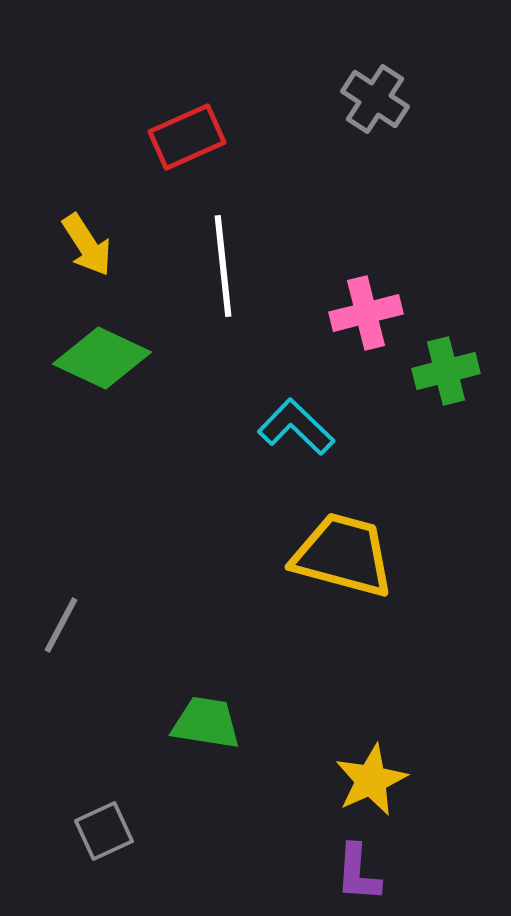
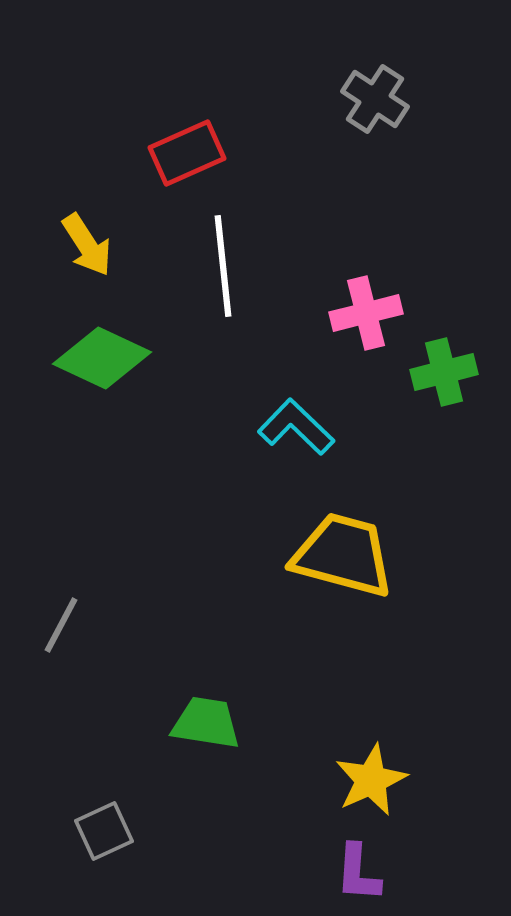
red rectangle: moved 16 px down
green cross: moved 2 px left, 1 px down
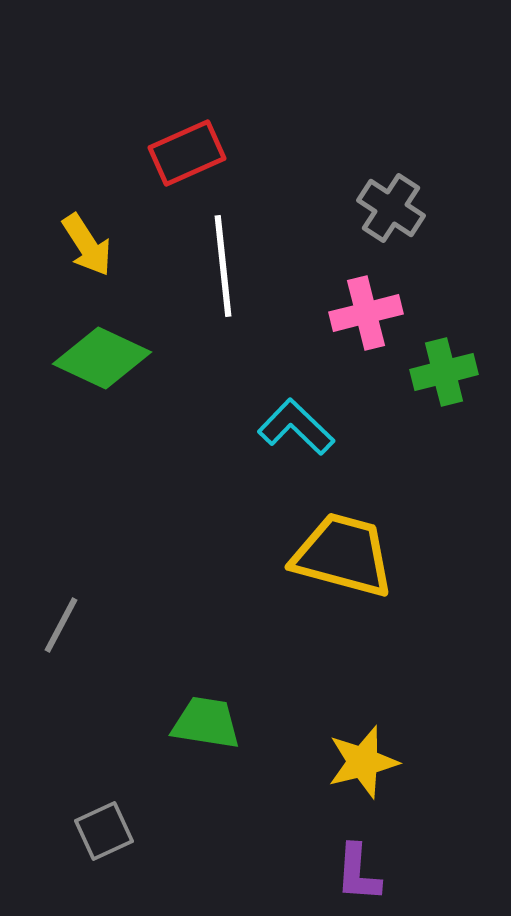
gray cross: moved 16 px right, 109 px down
yellow star: moved 8 px left, 18 px up; rotated 10 degrees clockwise
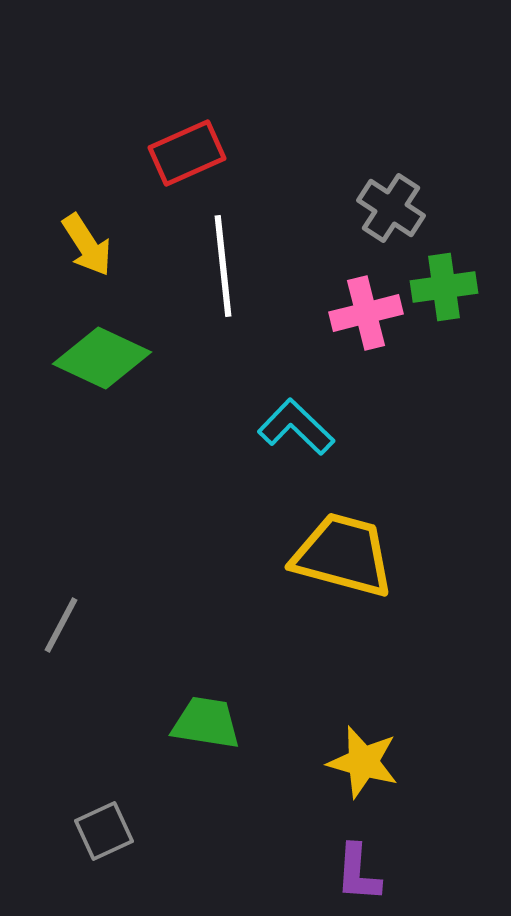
green cross: moved 85 px up; rotated 6 degrees clockwise
yellow star: rotated 30 degrees clockwise
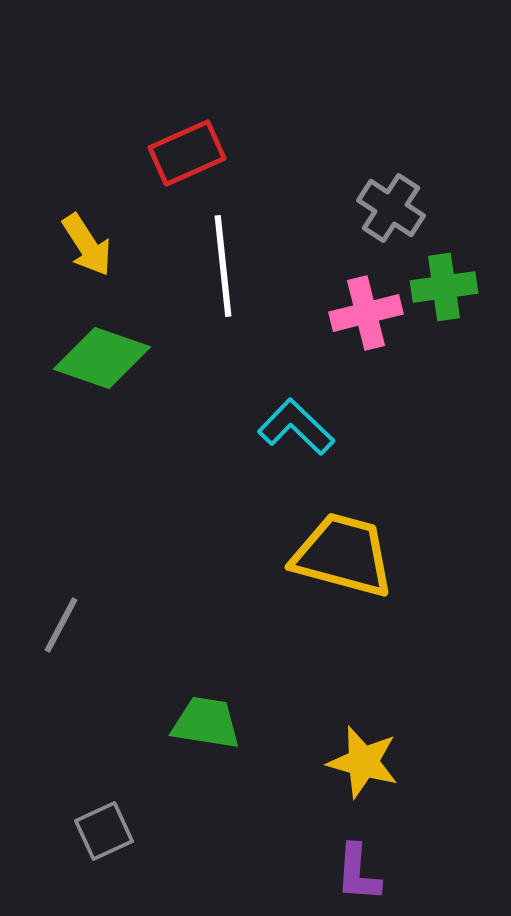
green diamond: rotated 6 degrees counterclockwise
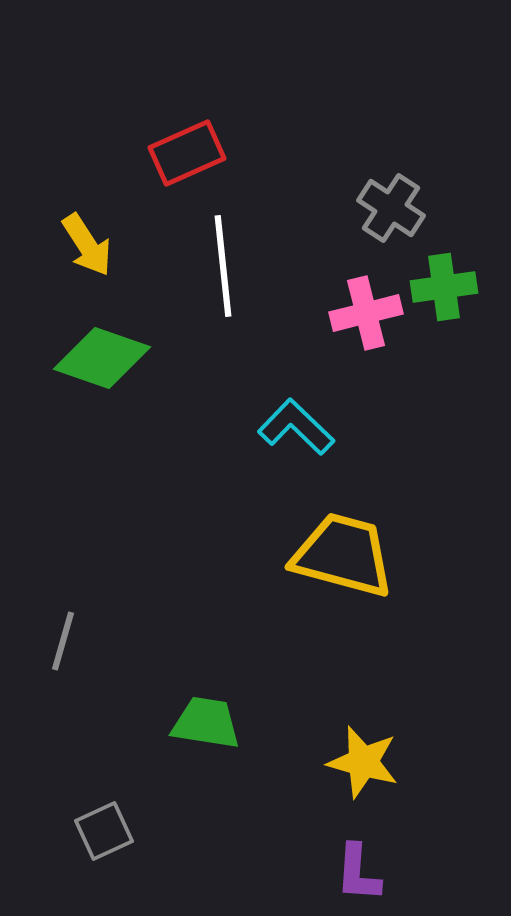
gray line: moved 2 px right, 16 px down; rotated 12 degrees counterclockwise
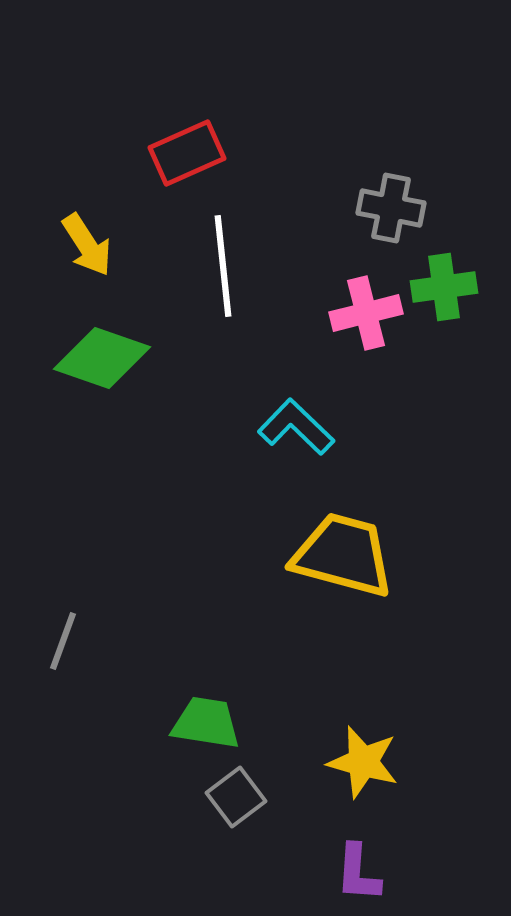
gray cross: rotated 22 degrees counterclockwise
gray line: rotated 4 degrees clockwise
gray square: moved 132 px right, 34 px up; rotated 12 degrees counterclockwise
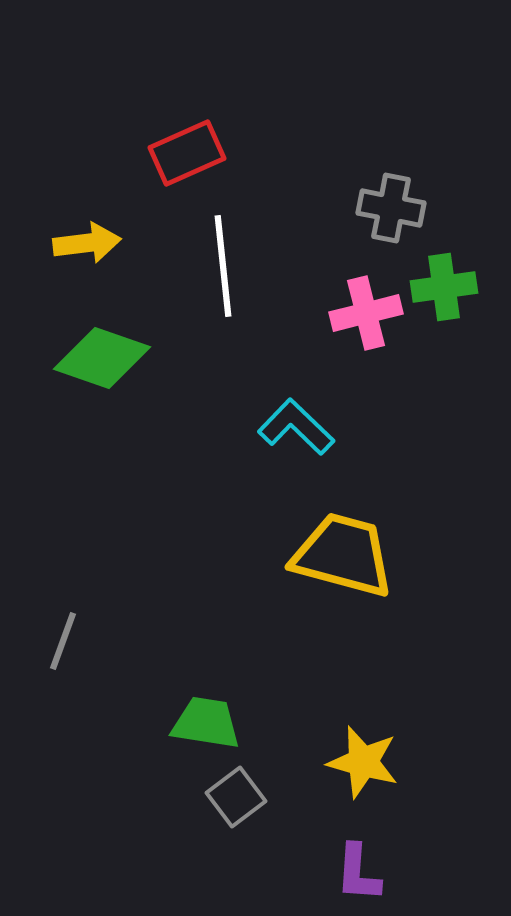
yellow arrow: moved 2 px up; rotated 64 degrees counterclockwise
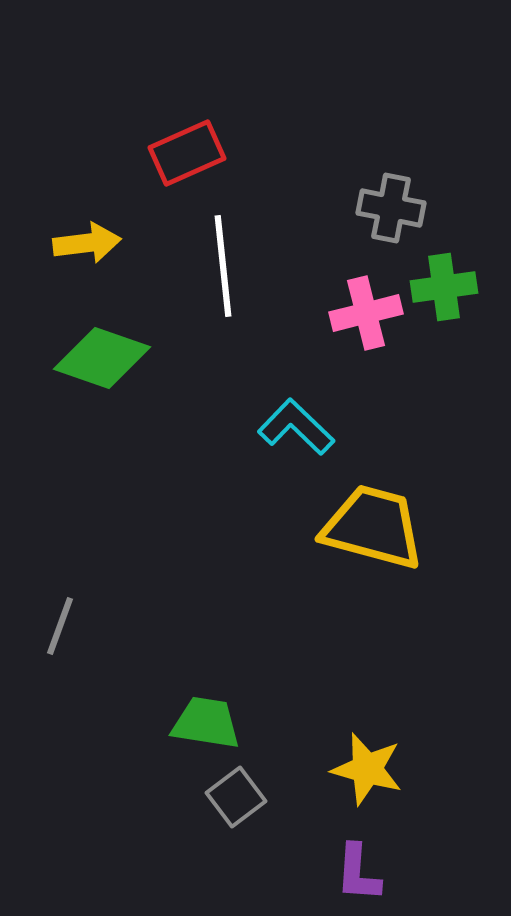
yellow trapezoid: moved 30 px right, 28 px up
gray line: moved 3 px left, 15 px up
yellow star: moved 4 px right, 7 px down
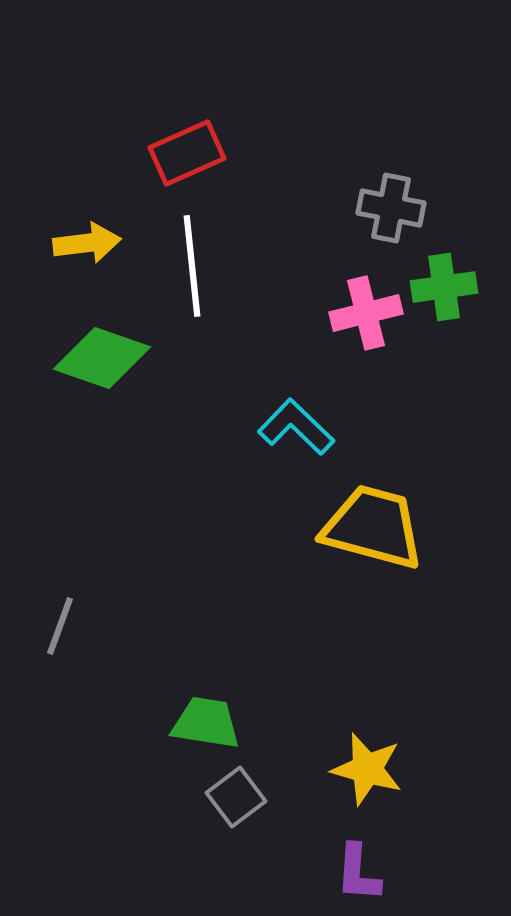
white line: moved 31 px left
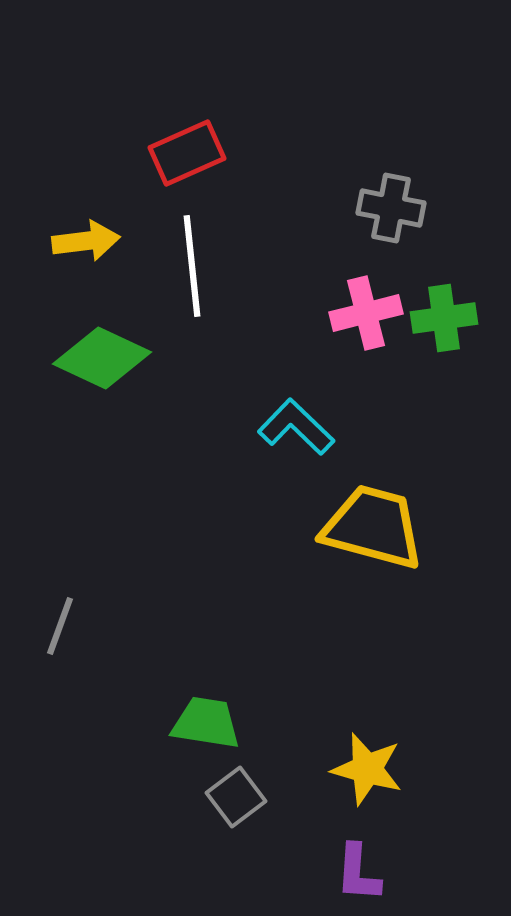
yellow arrow: moved 1 px left, 2 px up
green cross: moved 31 px down
green diamond: rotated 6 degrees clockwise
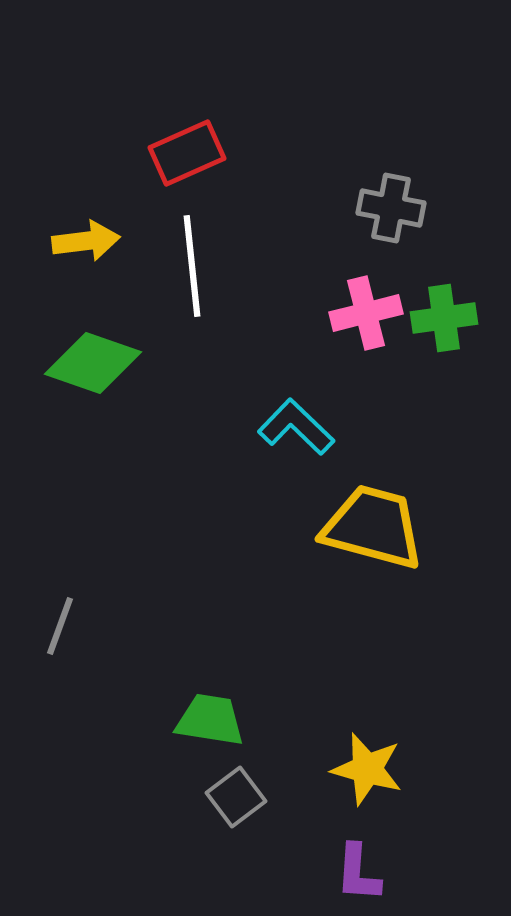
green diamond: moved 9 px left, 5 px down; rotated 6 degrees counterclockwise
green trapezoid: moved 4 px right, 3 px up
